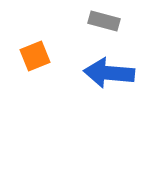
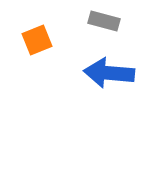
orange square: moved 2 px right, 16 px up
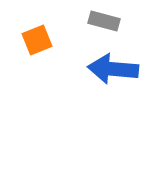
blue arrow: moved 4 px right, 4 px up
